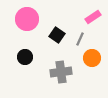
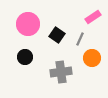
pink circle: moved 1 px right, 5 px down
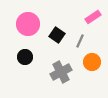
gray line: moved 2 px down
orange circle: moved 4 px down
gray cross: rotated 20 degrees counterclockwise
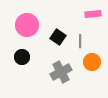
pink rectangle: moved 3 px up; rotated 28 degrees clockwise
pink circle: moved 1 px left, 1 px down
black square: moved 1 px right, 2 px down
gray line: rotated 24 degrees counterclockwise
black circle: moved 3 px left
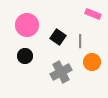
pink rectangle: rotated 28 degrees clockwise
black circle: moved 3 px right, 1 px up
